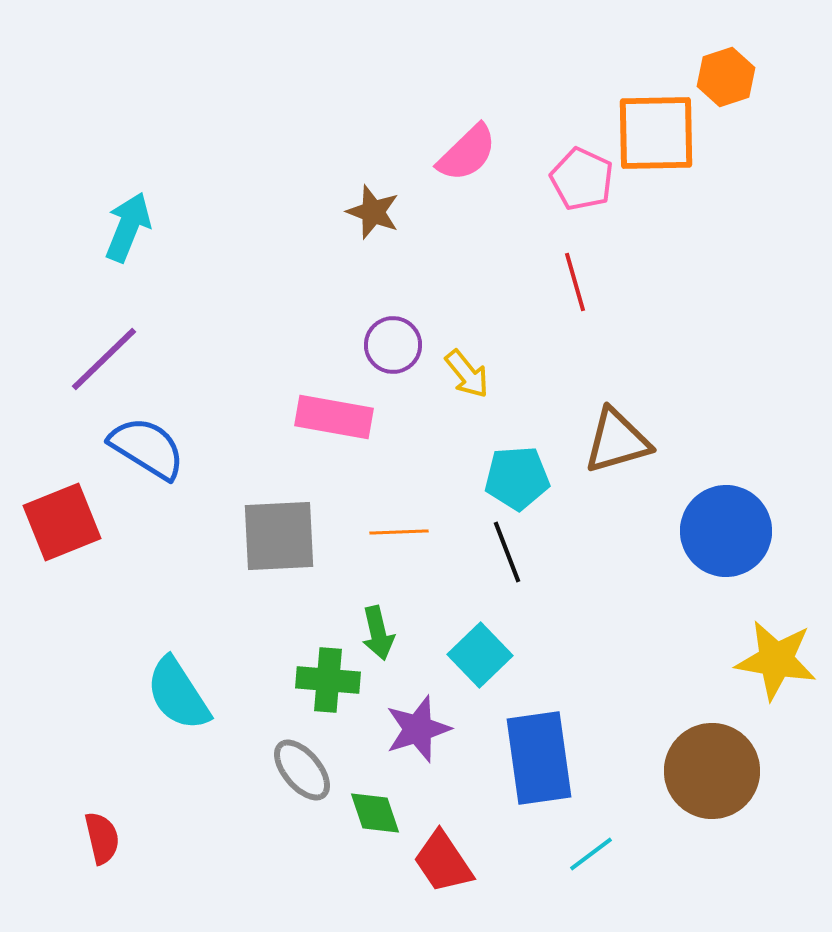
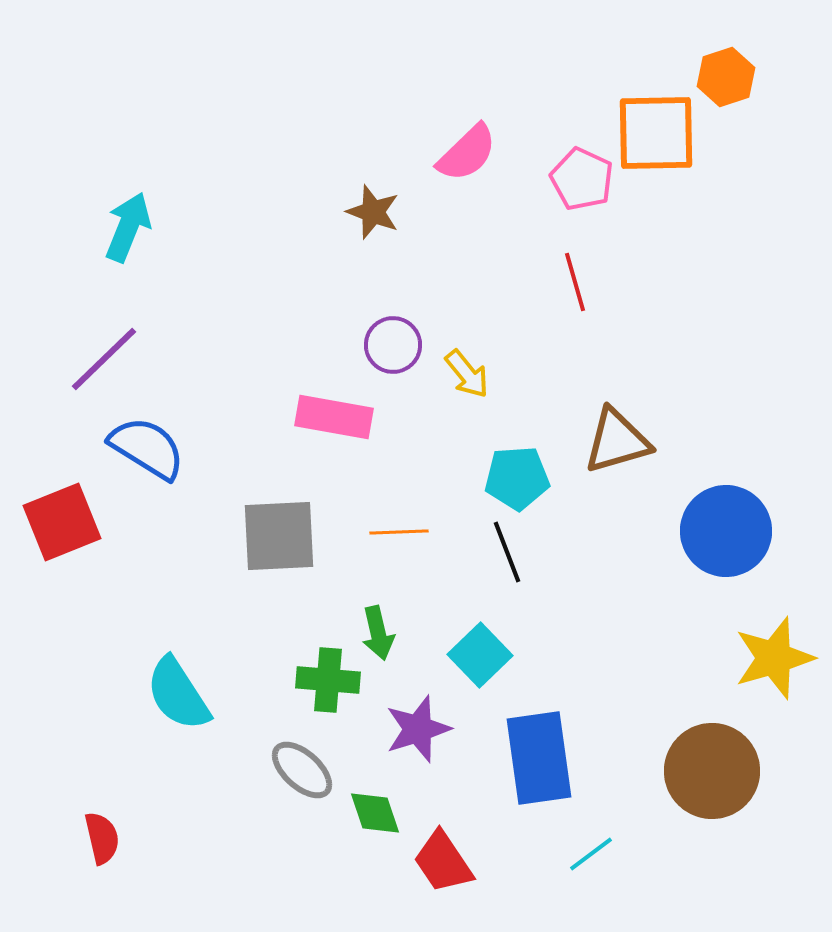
yellow star: moved 2 px left, 2 px up; rotated 26 degrees counterclockwise
gray ellipse: rotated 8 degrees counterclockwise
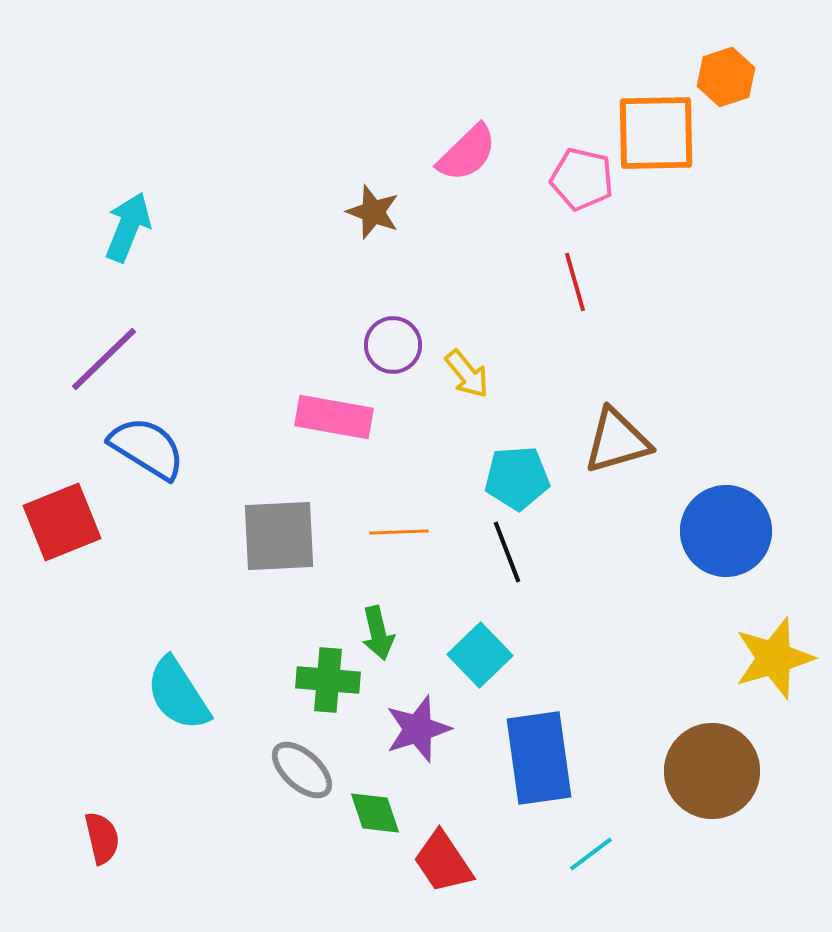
pink pentagon: rotated 12 degrees counterclockwise
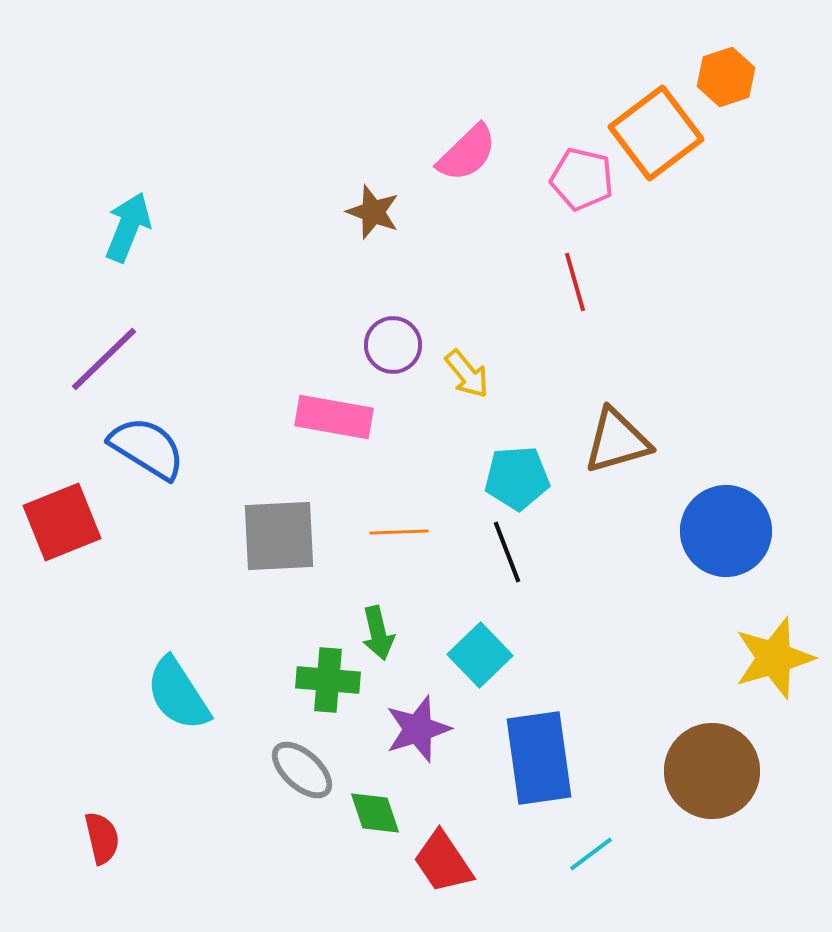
orange square: rotated 36 degrees counterclockwise
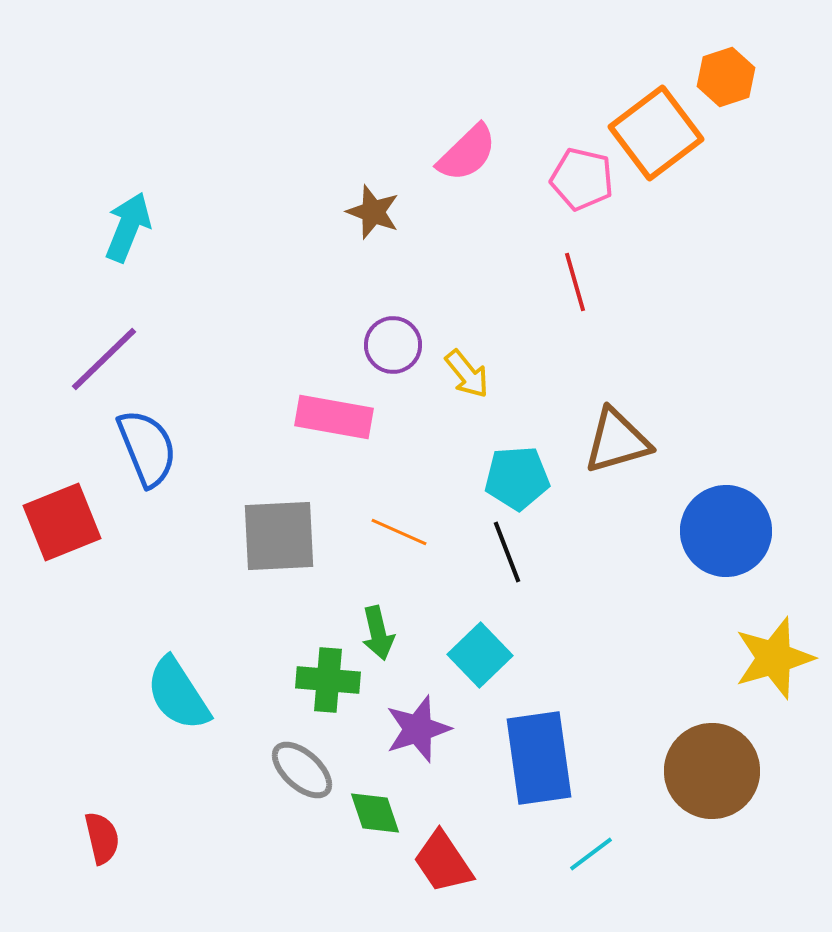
blue semicircle: rotated 36 degrees clockwise
orange line: rotated 26 degrees clockwise
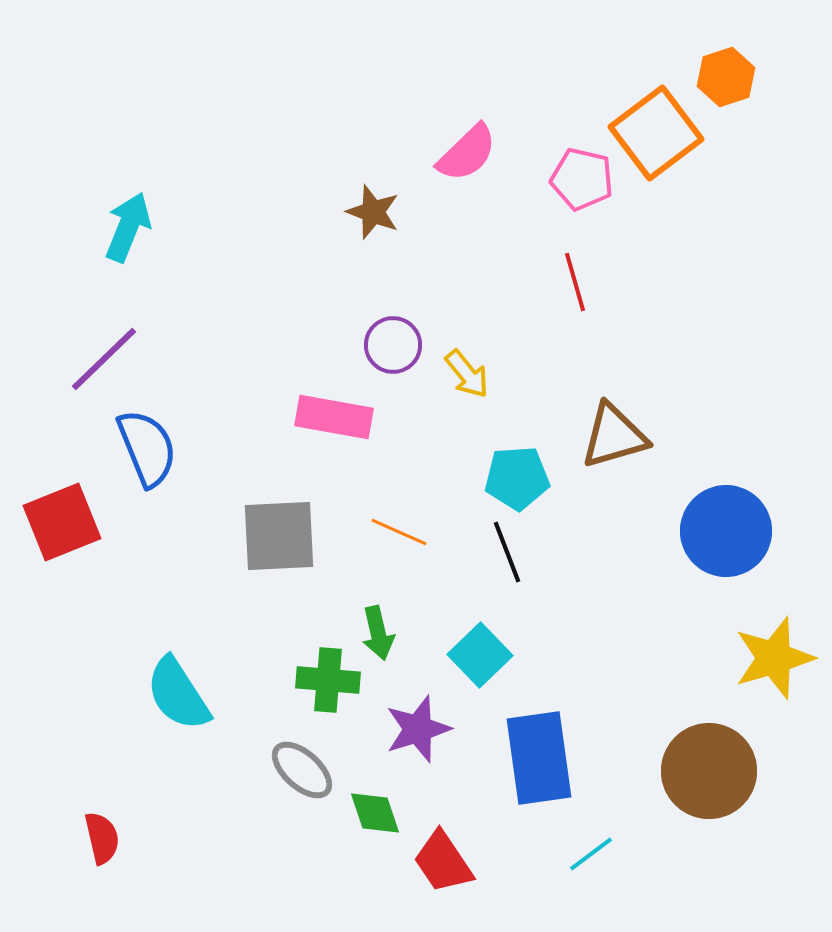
brown triangle: moved 3 px left, 5 px up
brown circle: moved 3 px left
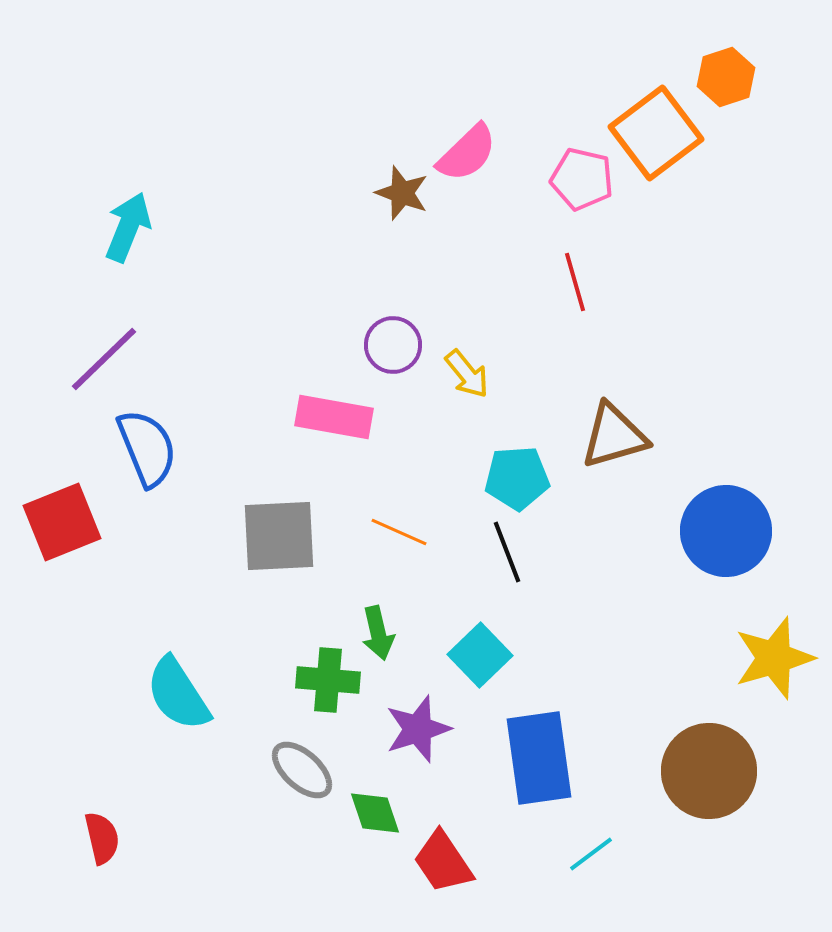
brown star: moved 29 px right, 19 px up
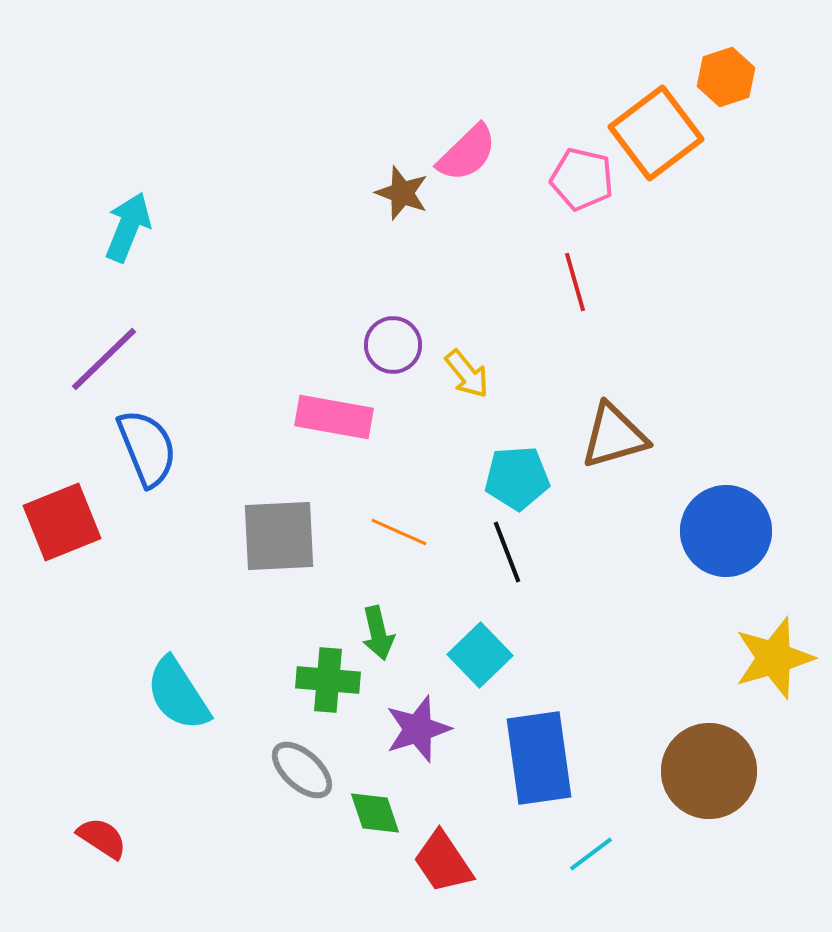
red semicircle: rotated 44 degrees counterclockwise
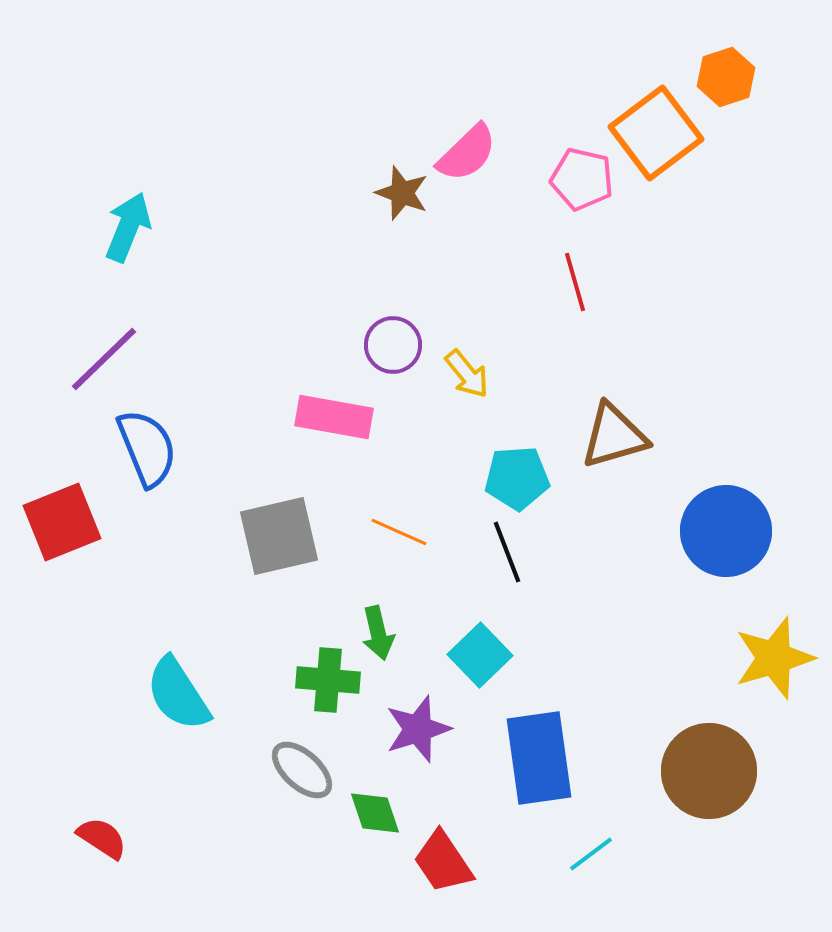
gray square: rotated 10 degrees counterclockwise
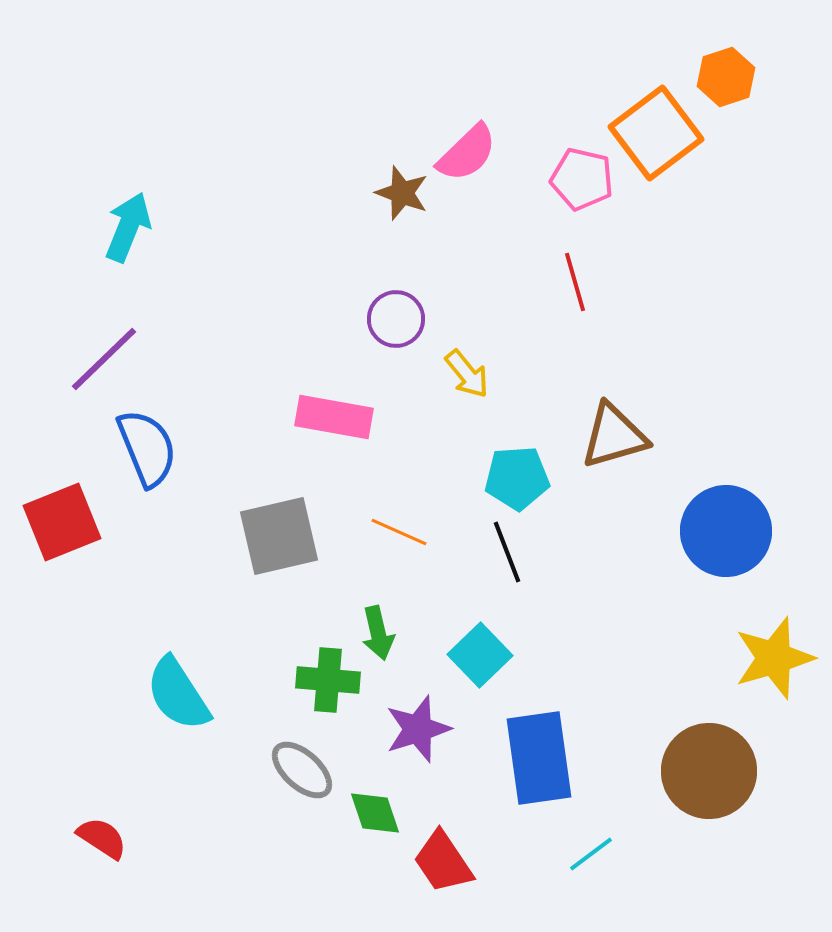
purple circle: moved 3 px right, 26 px up
